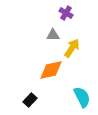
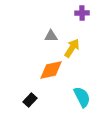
purple cross: moved 16 px right; rotated 32 degrees counterclockwise
gray triangle: moved 2 px left, 1 px down
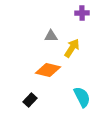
orange diamond: moved 3 px left; rotated 25 degrees clockwise
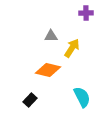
purple cross: moved 4 px right
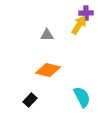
gray triangle: moved 4 px left, 1 px up
yellow arrow: moved 7 px right, 23 px up
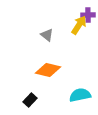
purple cross: moved 2 px right, 2 px down
gray triangle: rotated 40 degrees clockwise
cyan semicircle: moved 2 px left, 2 px up; rotated 75 degrees counterclockwise
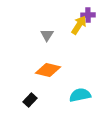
gray triangle: rotated 24 degrees clockwise
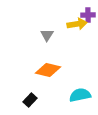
yellow arrow: moved 2 px left, 1 px up; rotated 48 degrees clockwise
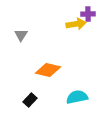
purple cross: moved 1 px up
yellow arrow: moved 1 px left
gray triangle: moved 26 px left
cyan semicircle: moved 3 px left, 2 px down
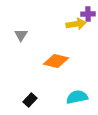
orange diamond: moved 8 px right, 9 px up
